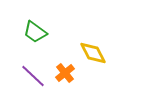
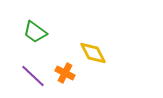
orange cross: rotated 24 degrees counterclockwise
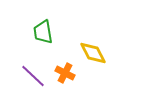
green trapezoid: moved 8 px right; rotated 45 degrees clockwise
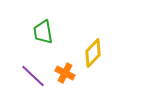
yellow diamond: rotated 72 degrees clockwise
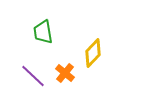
orange cross: rotated 12 degrees clockwise
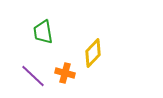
orange cross: rotated 24 degrees counterclockwise
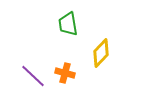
green trapezoid: moved 25 px right, 8 px up
yellow diamond: moved 8 px right
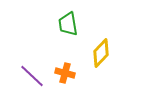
purple line: moved 1 px left
